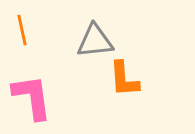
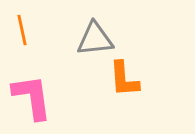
gray triangle: moved 2 px up
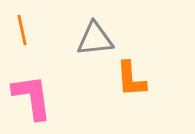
orange L-shape: moved 7 px right
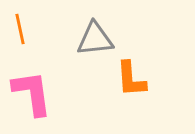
orange line: moved 2 px left, 1 px up
pink L-shape: moved 4 px up
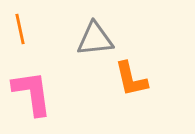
orange L-shape: rotated 9 degrees counterclockwise
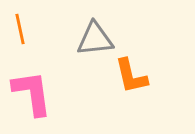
orange L-shape: moved 3 px up
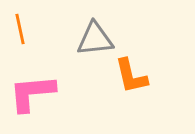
pink L-shape: rotated 87 degrees counterclockwise
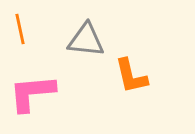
gray triangle: moved 9 px left, 1 px down; rotated 12 degrees clockwise
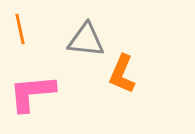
orange L-shape: moved 9 px left, 2 px up; rotated 36 degrees clockwise
